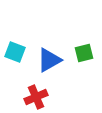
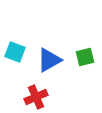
green square: moved 1 px right, 4 px down
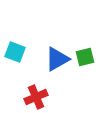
blue triangle: moved 8 px right, 1 px up
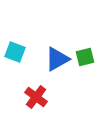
red cross: rotated 30 degrees counterclockwise
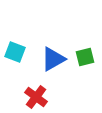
blue triangle: moved 4 px left
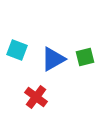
cyan square: moved 2 px right, 2 px up
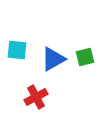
cyan square: rotated 15 degrees counterclockwise
red cross: rotated 25 degrees clockwise
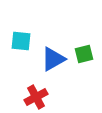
cyan square: moved 4 px right, 9 px up
green square: moved 1 px left, 3 px up
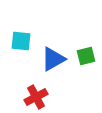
green square: moved 2 px right, 2 px down
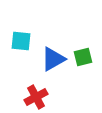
green square: moved 3 px left, 1 px down
